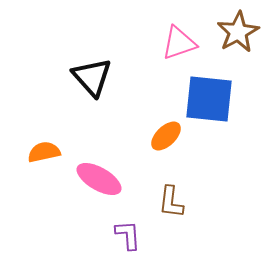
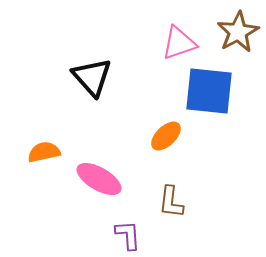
blue square: moved 8 px up
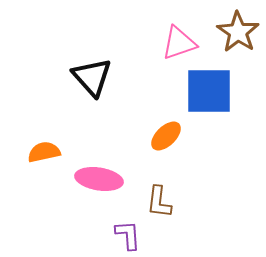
brown star: rotated 9 degrees counterclockwise
blue square: rotated 6 degrees counterclockwise
pink ellipse: rotated 21 degrees counterclockwise
brown L-shape: moved 12 px left
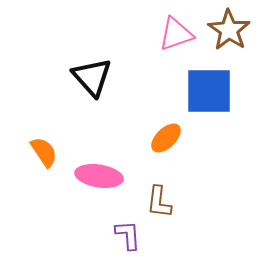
brown star: moved 9 px left, 2 px up
pink triangle: moved 3 px left, 9 px up
orange ellipse: moved 2 px down
orange semicircle: rotated 68 degrees clockwise
pink ellipse: moved 3 px up
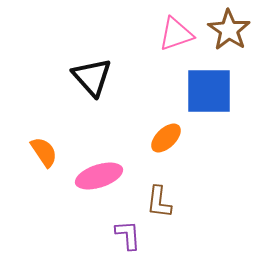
pink ellipse: rotated 27 degrees counterclockwise
